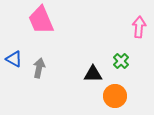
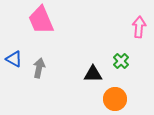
orange circle: moved 3 px down
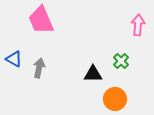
pink arrow: moved 1 px left, 2 px up
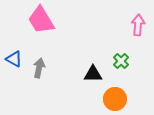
pink trapezoid: rotated 8 degrees counterclockwise
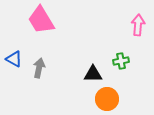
green cross: rotated 35 degrees clockwise
orange circle: moved 8 px left
